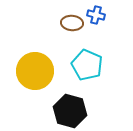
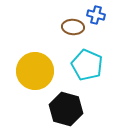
brown ellipse: moved 1 px right, 4 px down
black hexagon: moved 4 px left, 2 px up
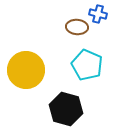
blue cross: moved 2 px right, 1 px up
brown ellipse: moved 4 px right
yellow circle: moved 9 px left, 1 px up
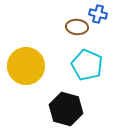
yellow circle: moved 4 px up
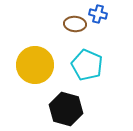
brown ellipse: moved 2 px left, 3 px up
yellow circle: moved 9 px right, 1 px up
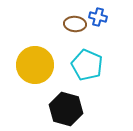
blue cross: moved 3 px down
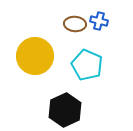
blue cross: moved 1 px right, 4 px down
yellow circle: moved 9 px up
black hexagon: moved 1 px left, 1 px down; rotated 20 degrees clockwise
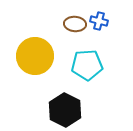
cyan pentagon: rotated 28 degrees counterclockwise
black hexagon: rotated 8 degrees counterclockwise
